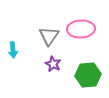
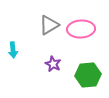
gray triangle: moved 11 px up; rotated 25 degrees clockwise
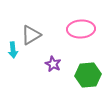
gray triangle: moved 18 px left, 10 px down
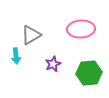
cyan arrow: moved 3 px right, 6 px down
purple star: rotated 21 degrees clockwise
green hexagon: moved 1 px right, 2 px up
